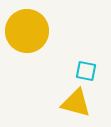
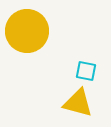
yellow triangle: moved 2 px right
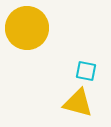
yellow circle: moved 3 px up
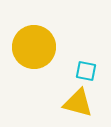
yellow circle: moved 7 px right, 19 px down
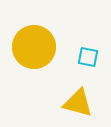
cyan square: moved 2 px right, 14 px up
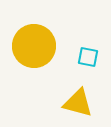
yellow circle: moved 1 px up
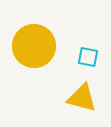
yellow triangle: moved 4 px right, 5 px up
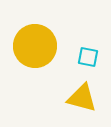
yellow circle: moved 1 px right
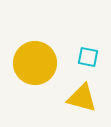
yellow circle: moved 17 px down
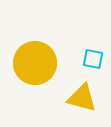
cyan square: moved 5 px right, 2 px down
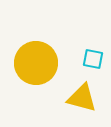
yellow circle: moved 1 px right
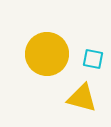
yellow circle: moved 11 px right, 9 px up
